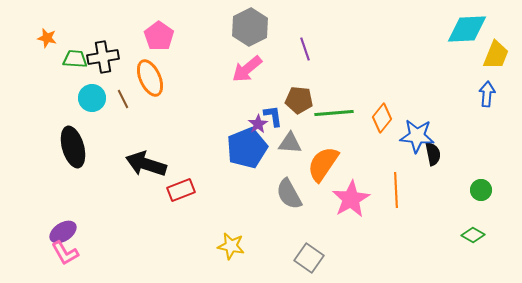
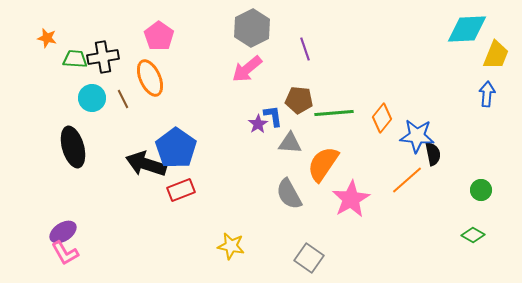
gray hexagon: moved 2 px right, 1 px down
blue pentagon: moved 71 px left; rotated 15 degrees counterclockwise
orange line: moved 11 px right, 10 px up; rotated 52 degrees clockwise
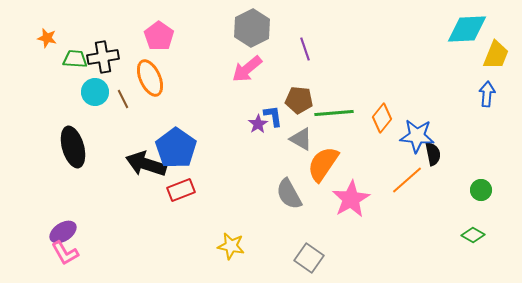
cyan circle: moved 3 px right, 6 px up
gray triangle: moved 11 px right, 4 px up; rotated 25 degrees clockwise
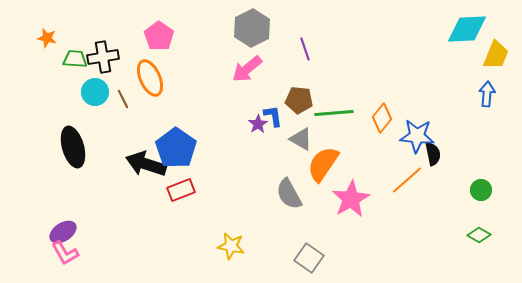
green diamond: moved 6 px right
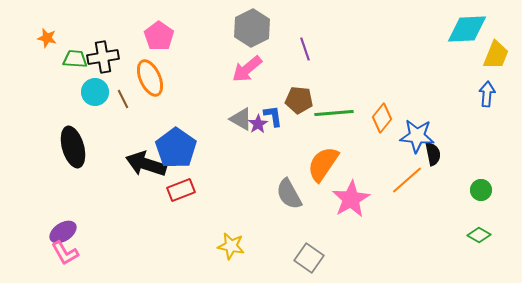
gray triangle: moved 60 px left, 20 px up
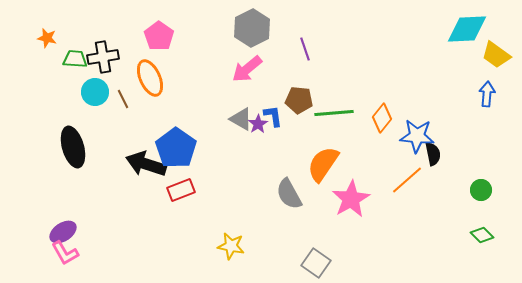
yellow trapezoid: rotated 104 degrees clockwise
green diamond: moved 3 px right; rotated 15 degrees clockwise
gray square: moved 7 px right, 5 px down
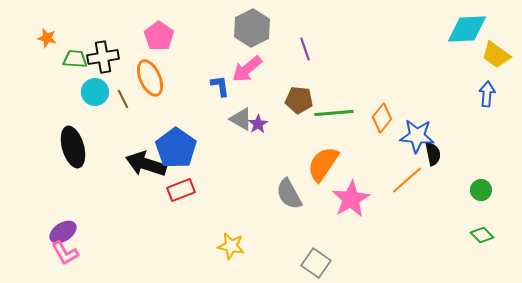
blue L-shape: moved 53 px left, 30 px up
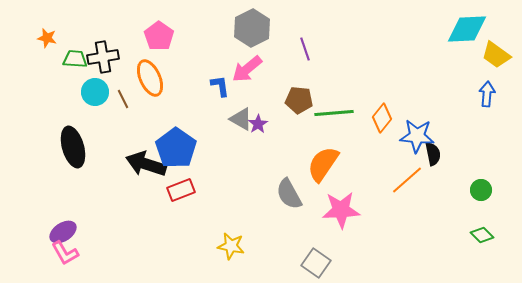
pink star: moved 10 px left, 11 px down; rotated 27 degrees clockwise
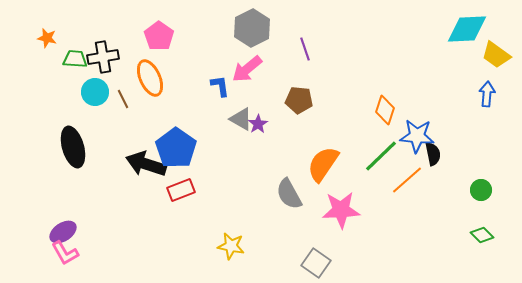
green line: moved 47 px right, 43 px down; rotated 39 degrees counterclockwise
orange diamond: moved 3 px right, 8 px up; rotated 20 degrees counterclockwise
